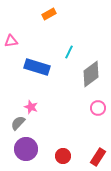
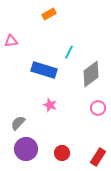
blue rectangle: moved 7 px right, 3 px down
pink star: moved 19 px right, 2 px up
red circle: moved 1 px left, 3 px up
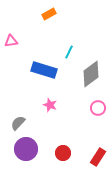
red circle: moved 1 px right
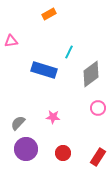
pink star: moved 3 px right, 12 px down; rotated 16 degrees counterclockwise
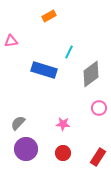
orange rectangle: moved 2 px down
pink circle: moved 1 px right
pink star: moved 10 px right, 7 px down
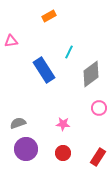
blue rectangle: rotated 40 degrees clockwise
gray semicircle: rotated 28 degrees clockwise
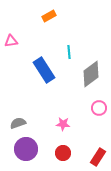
cyan line: rotated 32 degrees counterclockwise
